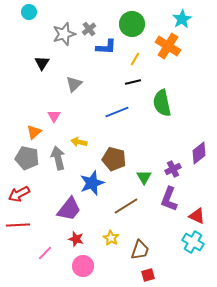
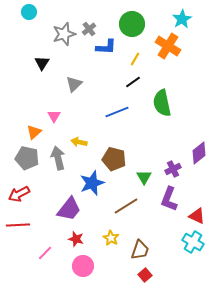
black line: rotated 21 degrees counterclockwise
red square: moved 3 px left; rotated 24 degrees counterclockwise
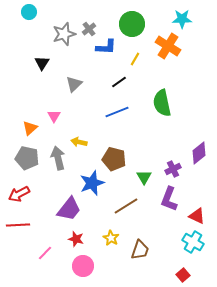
cyan star: rotated 30 degrees clockwise
black line: moved 14 px left
orange triangle: moved 4 px left, 4 px up
red square: moved 38 px right
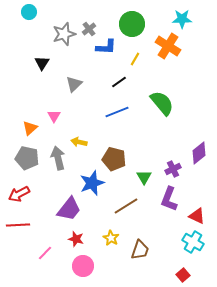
green semicircle: rotated 152 degrees clockwise
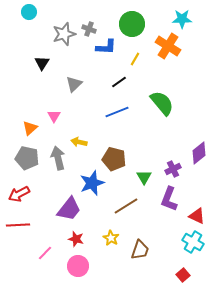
gray cross: rotated 32 degrees counterclockwise
pink circle: moved 5 px left
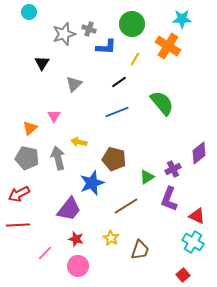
green triangle: moved 3 px right; rotated 28 degrees clockwise
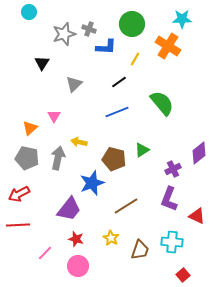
gray arrow: rotated 25 degrees clockwise
green triangle: moved 5 px left, 27 px up
cyan cross: moved 21 px left; rotated 25 degrees counterclockwise
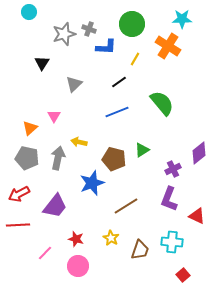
purple trapezoid: moved 14 px left, 3 px up
